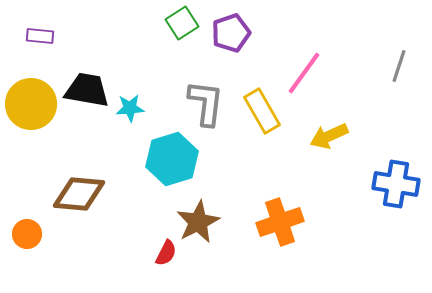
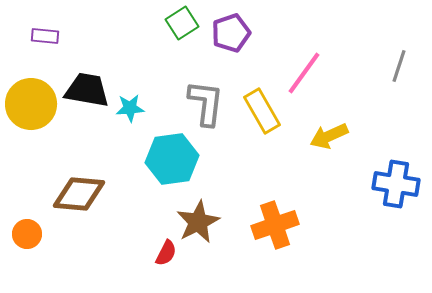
purple rectangle: moved 5 px right
cyan hexagon: rotated 9 degrees clockwise
orange cross: moved 5 px left, 3 px down
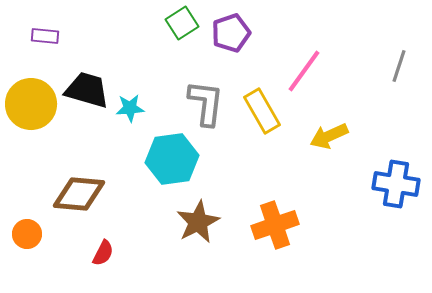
pink line: moved 2 px up
black trapezoid: rotated 6 degrees clockwise
red semicircle: moved 63 px left
